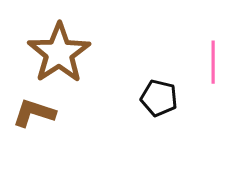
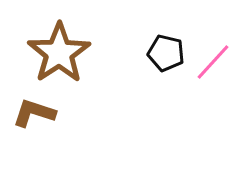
pink line: rotated 42 degrees clockwise
black pentagon: moved 7 px right, 45 px up
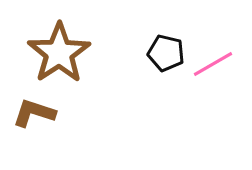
pink line: moved 2 px down; rotated 18 degrees clockwise
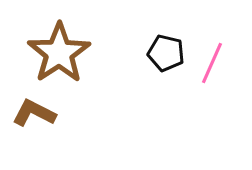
pink line: moved 1 px left, 1 px up; rotated 36 degrees counterclockwise
brown L-shape: rotated 9 degrees clockwise
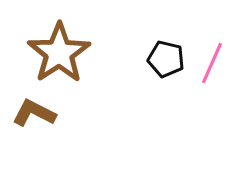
black pentagon: moved 6 px down
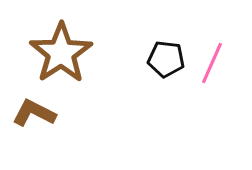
brown star: moved 2 px right
black pentagon: rotated 6 degrees counterclockwise
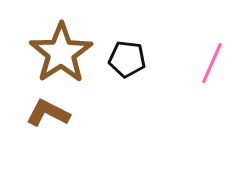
black pentagon: moved 39 px left
brown L-shape: moved 14 px right
